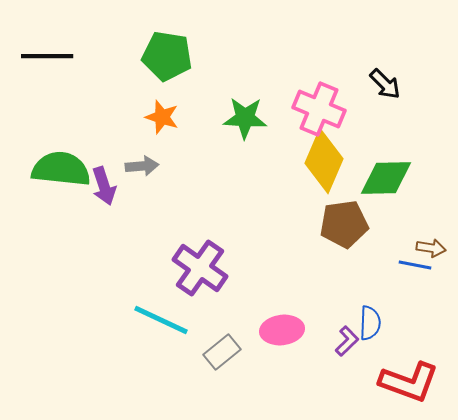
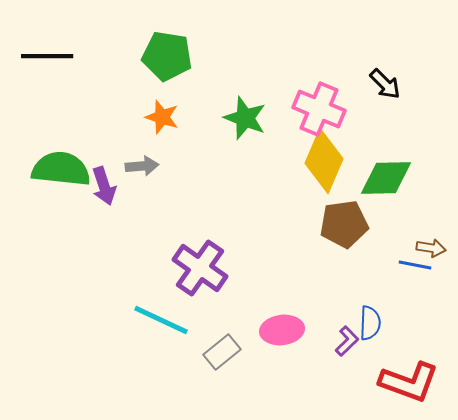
green star: rotated 18 degrees clockwise
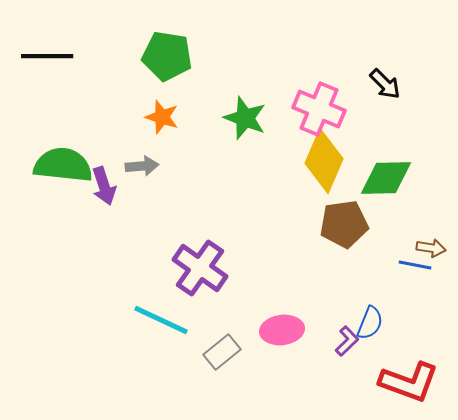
green semicircle: moved 2 px right, 4 px up
blue semicircle: rotated 20 degrees clockwise
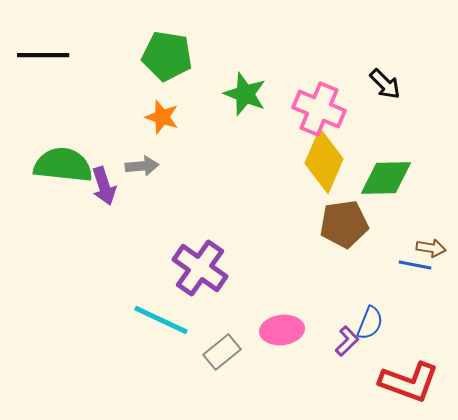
black line: moved 4 px left, 1 px up
green star: moved 24 px up
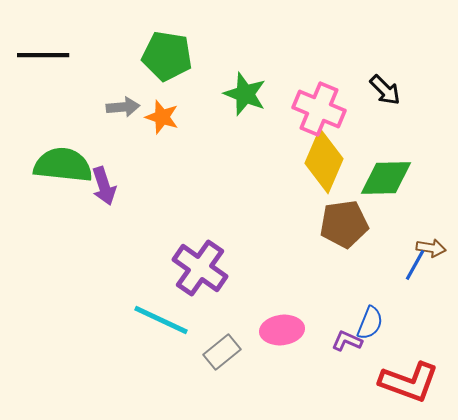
black arrow: moved 6 px down
gray arrow: moved 19 px left, 59 px up
blue line: rotated 72 degrees counterclockwise
purple L-shape: rotated 112 degrees counterclockwise
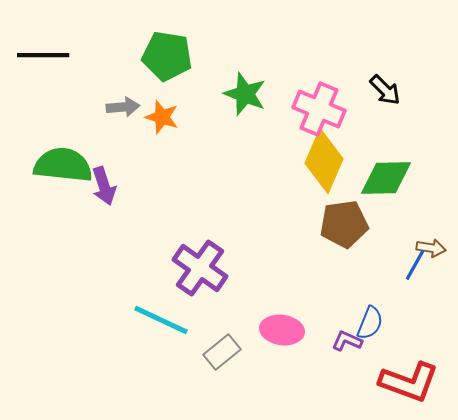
pink ellipse: rotated 15 degrees clockwise
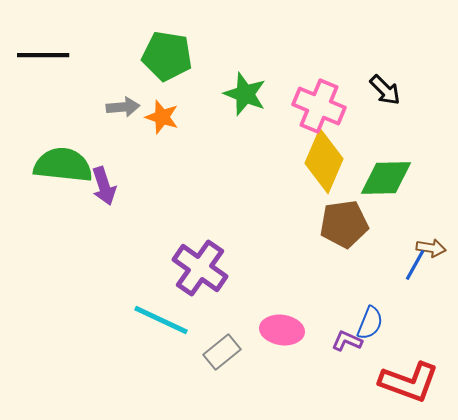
pink cross: moved 3 px up
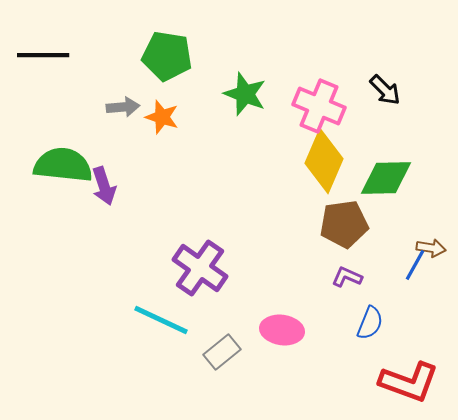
purple L-shape: moved 64 px up
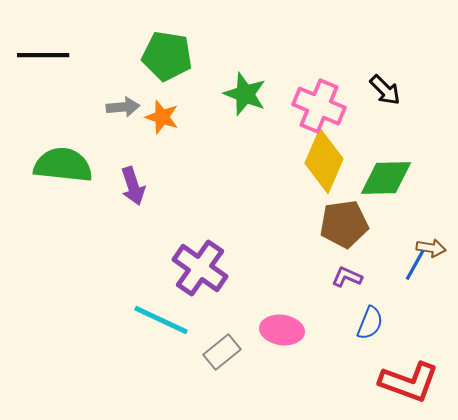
purple arrow: moved 29 px right
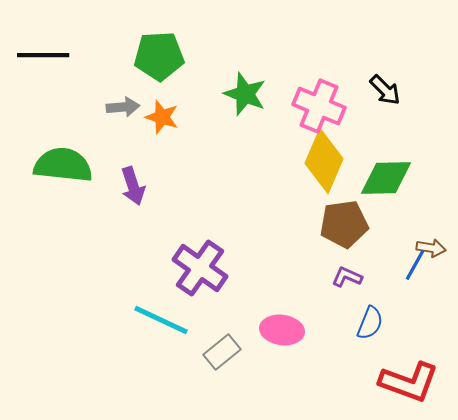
green pentagon: moved 8 px left; rotated 12 degrees counterclockwise
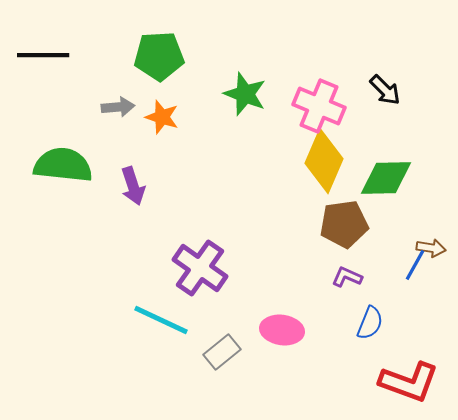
gray arrow: moved 5 px left
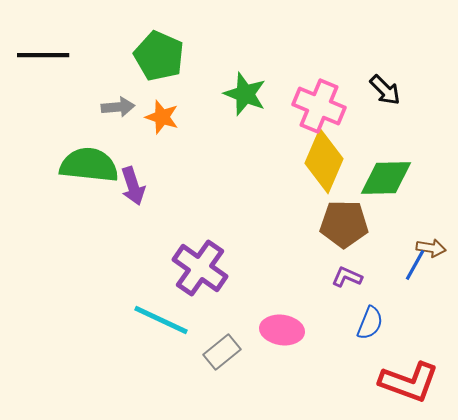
green pentagon: rotated 27 degrees clockwise
green semicircle: moved 26 px right
brown pentagon: rotated 9 degrees clockwise
